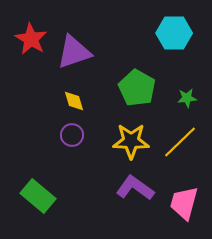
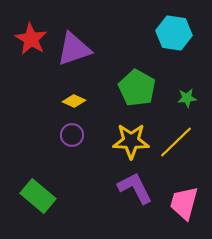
cyan hexagon: rotated 8 degrees clockwise
purple triangle: moved 3 px up
yellow diamond: rotated 50 degrees counterclockwise
yellow line: moved 4 px left
purple L-shape: rotated 27 degrees clockwise
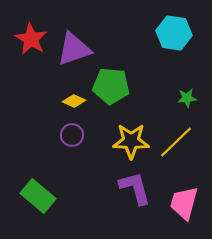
green pentagon: moved 26 px left, 2 px up; rotated 24 degrees counterclockwise
purple L-shape: rotated 12 degrees clockwise
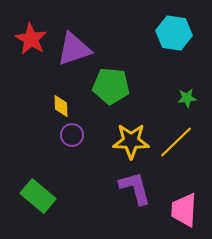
yellow diamond: moved 13 px left, 5 px down; rotated 65 degrees clockwise
pink trapezoid: moved 7 px down; rotated 12 degrees counterclockwise
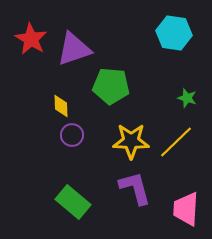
green star: rotated 24 degrees clockwise
green rectangle: moved 35 px right, 6 px down
pink trapezoid: moved 2 px right, 1 px up
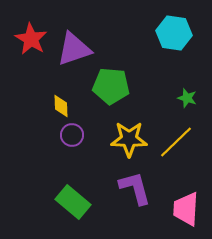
yellow star: moved 2 px left, 2 px up
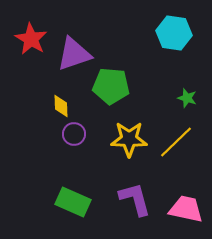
purple triangle: moved 5 px down
purple circle: moved 2 px right, 1 px up
purple L-shape: moved 11 px down
green rectangle: rotated 16 degrees counterclockwise
pink trapezoid: rotated 99 degrees clockwise
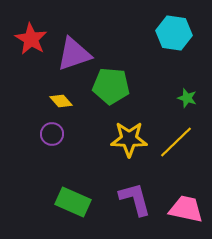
yellow diamond: moved 5 px up; rotated 40 degrees counterclockwise
purple circle: moved 22 px left
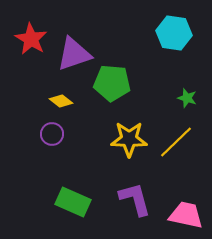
green pentagon: moved 1 px right, 3 px up
yellow diamond: rotated 10 degrees counterclockwise
pink trapezoid: moved 6 px down
